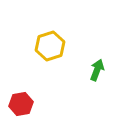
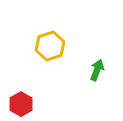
red hexagon: rotated 20 degrees counterclockwise
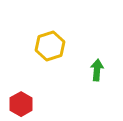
green arrow: rotated 15 degrees counterclockwise
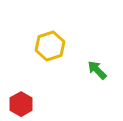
green arrow: rotated 50 degrees counterclockwise
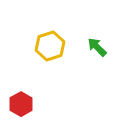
green arrow: moved 23 px up
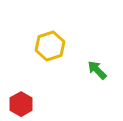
green arrow: moved 23 px down
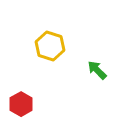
yellow hexagon: rotated 24 degrees counterclockwise
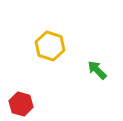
red hexagon: rotated 15 degrees counterclockwise
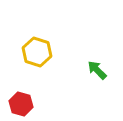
yellow hexagon: moved 13 px left, 6 px down
